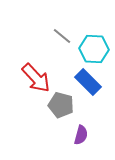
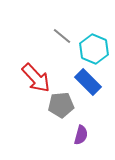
cyan hexagon: rotated 20 degrees clockwise
gray pentagon: rotated 20 degrees counterclockwise
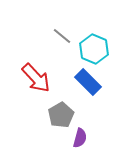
gray pentagon: moved 10 px down; rotated 25 degrees counterclockwise
purple semicircle: moved 1 px left, 3 px down
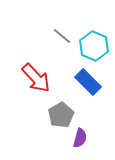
cyan hexagon: moved 3 px up
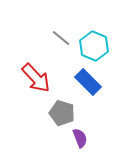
gray line: moved 1 px left, 2 px down
gray pentagon: moved 1 px right, 2 px up; rotated 25 degrees counterclockwise
purple semicircle: rotated 36 degrees counterclockwise
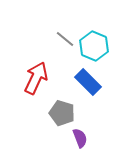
gray line: moved 4 px right, 1 px down
red arrow: rotated 112 degrees counterclockwise
